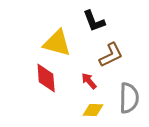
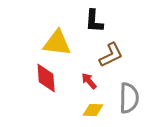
black L-shape: rotated 25 degrees clockwise
yellow triangle: rotated 8 degrees counterclockwise
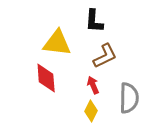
brown L-shape: moved 6 px left, 1 px down
red arrow: moved 4 px right, 4 px down; rotated 18 degrees clockwise
yellow diamond: moved 2 px left, 1 px down; rotated 65 degrees counterclockwise
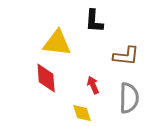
brown L-shape: moved 21 px right; rotated 32 degrees clockwise
yellow diamond: moved 9 px left, 2 px down; rotated 45 degrees counterclockwise
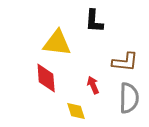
brown L-shape: moved 1 px left, 6 px down
yellow diamond: moved 6 px left, 2 px up
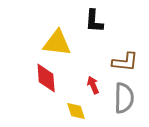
gray semicircle: moved 5 px left
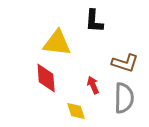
brown L-shape: moved 1 px down; rotated 12 degrees clockwise
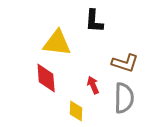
yellow diamond: rotated 20 degrees clockwise
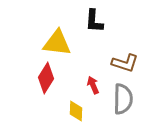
red diamond: rotated 36 degrees clockwise
gray semicircle: moved 1 px left, 1 px down
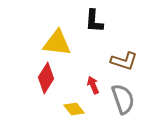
brown L-shape: moved 1 px left, 2 px up
gray semicircle: rotated 20 degrees counterclockwise
yellow diamond: moved 2 px left, 2 px up; rotated 40 degrees counterclockwise
